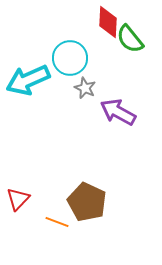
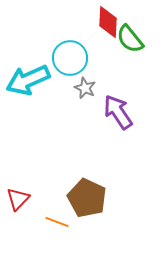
purple arrow: rotated 27 degrees clockwise
brown pentagon: moved 4 px up
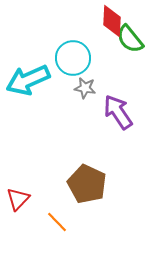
red diamond: moved 4 px right, 1 px up
cyan circle: moved 3 px right
gray star: rotated 15 degrees counterclockwise
brown pentagon: moved 14 px up
orange line: rotated 25 degrees clockwise
